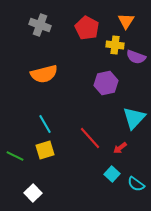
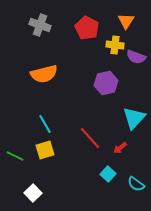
cyan square: moved 4 px left
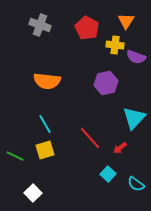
orange semicircle: moved 3 px right, 7 px down; rotated 20 degrees clockwise
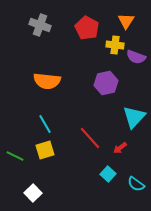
cyan triangle: moved 1 px up
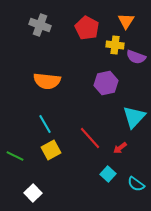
yellow square: moved 6 px right; rotated 12 degrees counterclockwise
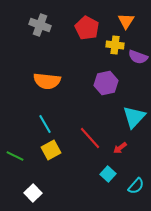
purple semicircle: moved 2 px right
cyan semicircle: moved 2 px down; rotated 84 degrees counterclockwise
